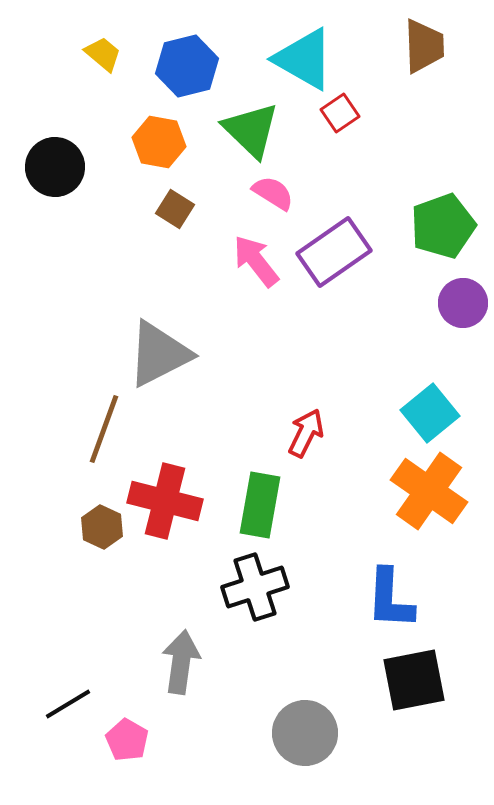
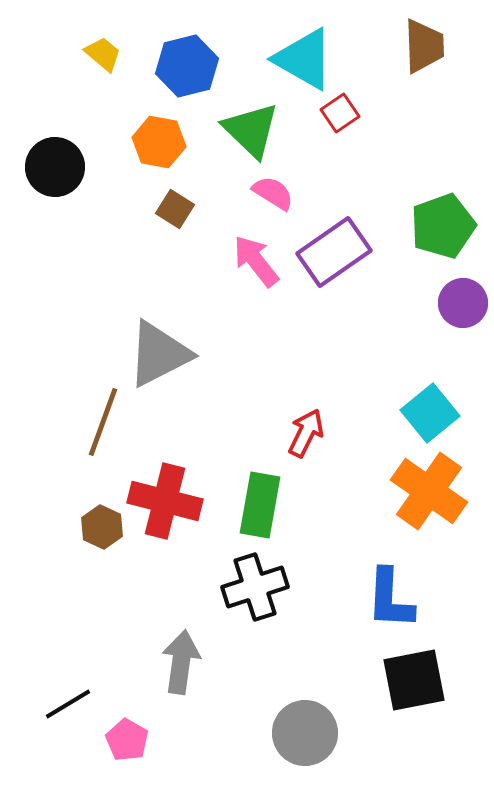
brown line: moved 1 px left, 7 px up
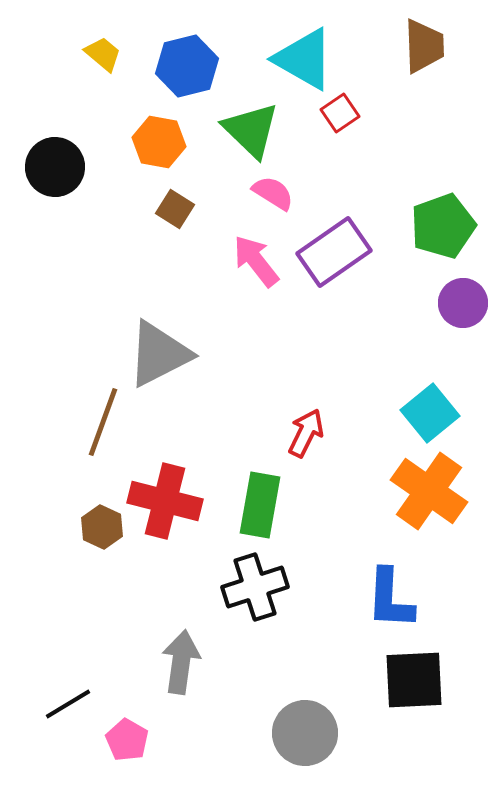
black square: rotated 8 degrees clockwise
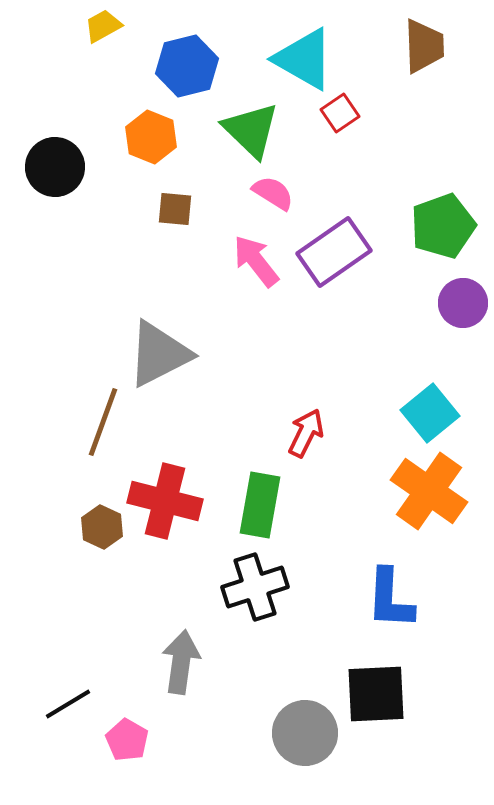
yellow trapezoid: moved 28 px up; rotated 69 degrees counterclockwise
orange hexagon: moved 8 px left, 5 px up; rotated 12 degrees clockwise
brown square: rotated 27 degrees counterclockwise
black square: moved 38 px left, 14 px down
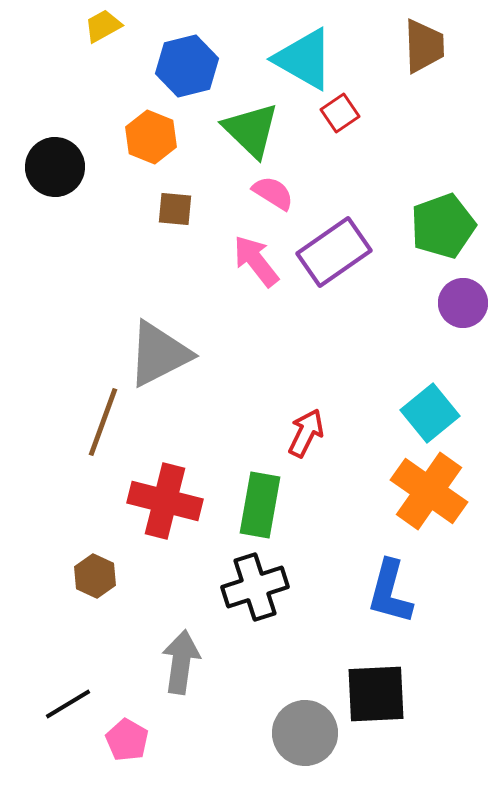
brown hexagon: moved 7 px left, 49 px down
blue L-shape: moved 7 px up; rotated 12 degrees clockwise
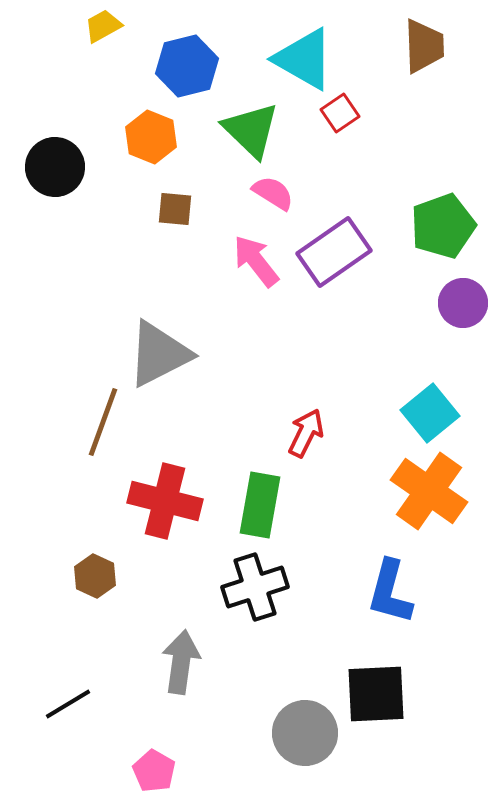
pink pentagon: moved 27 px right, 31 px down
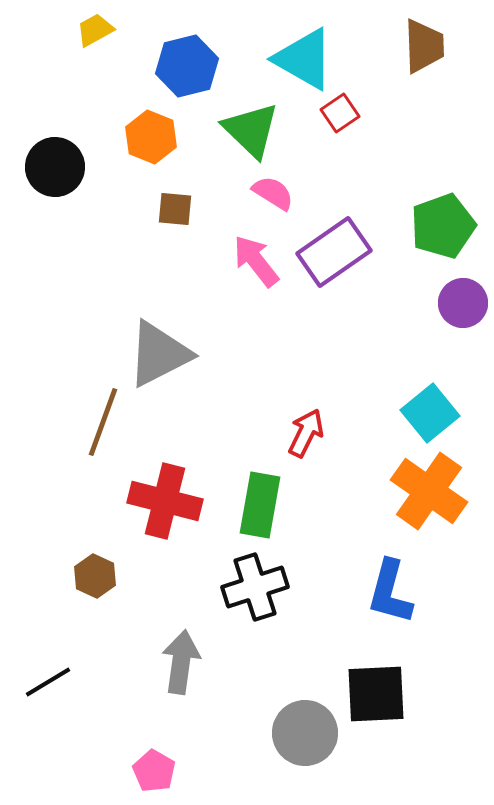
yellow trapezoid: moved 8 px left, 4 px down
black line: moved 20 px left, 22 px up
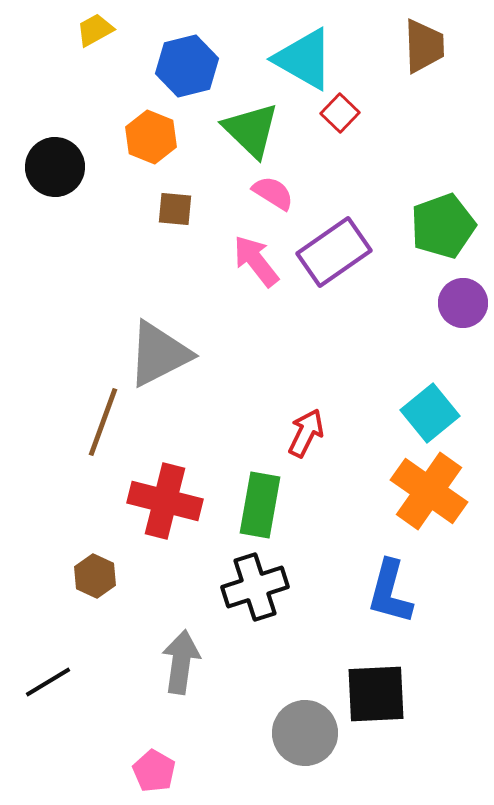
red square: rotated 12 degrees counterclockwise
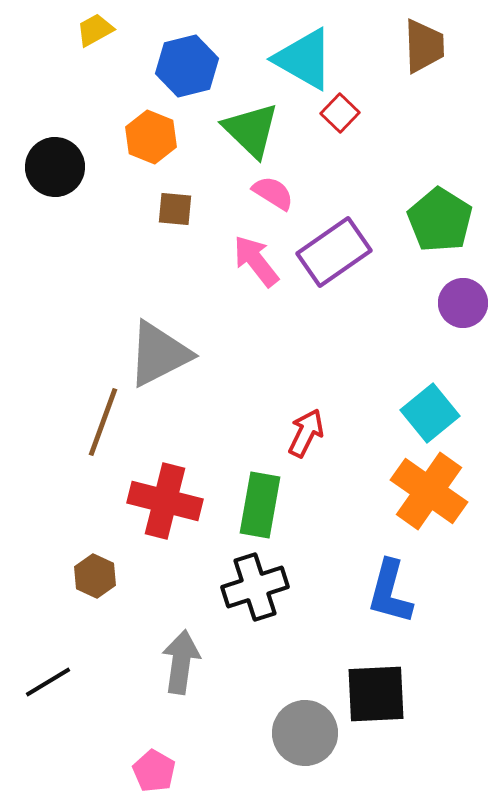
green pentagon: moved 3 px left, 6 px up; rotated 20 degrees counterclockwise
